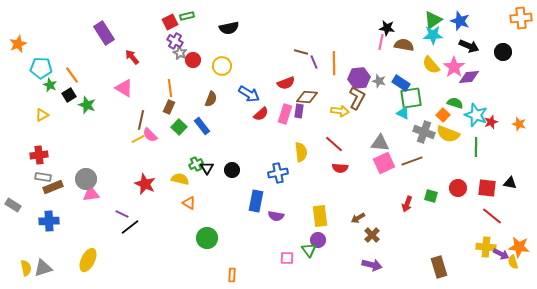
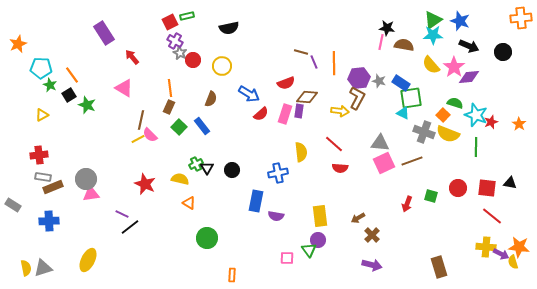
orange star at (519, 124): rotated 16 degrees clockwise
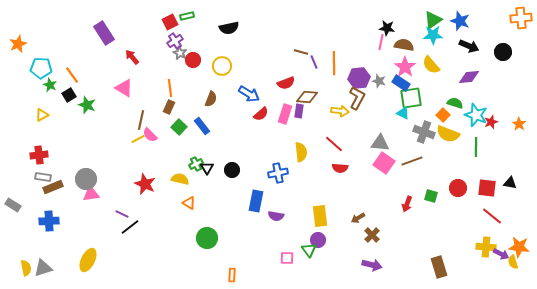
purple cross at (175, 41): rotated 28 degrees clockwise
pink star at (454, 67): moved 49 px left
pink square at (384, 163): rotated 30 degrees counterclockwise
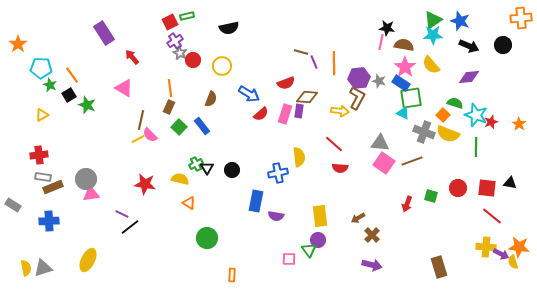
orange star at (18, 44): rotated 12 degrees counterclockwise
black circle at (503, 52): moved 7 px up
yellow semicircle at (301, 152): moved 2 px left, 5 px down
red star at (145, 184): rotated 15 degrees counterclockwise
pink square at (287, 258): moved 2 px right, 1 px down
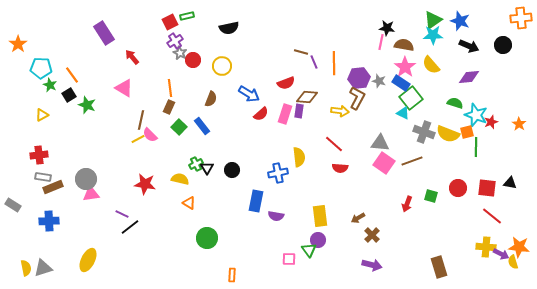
green square at (411, 98): rotated 30 degrees counterclockwise
orange square at (443, 115): moved 24 px right, 17 px down; rotated 32 degrees clockwise
